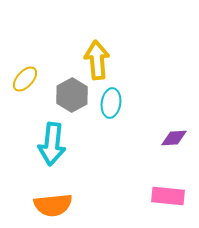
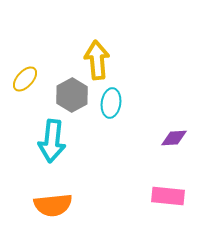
cyan arrow: moved 3 px up
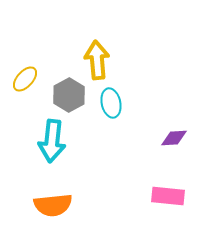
gray hexagon: moved 3 px left
cyan ellipse: rotated 20 degrees counterclockwise
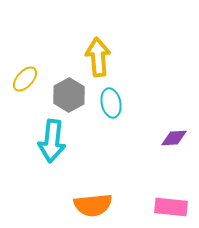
yellow arrow: moved 1 px right, 3 px up
pink rectangle: moved 3 px right, 11 px down
orange semicircle: moved 40 px right
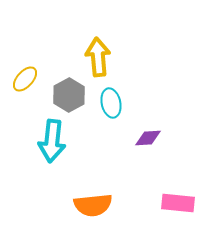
purple diamond: moved 26 px left
pink rectangle: moved 7 px right, 4 px up
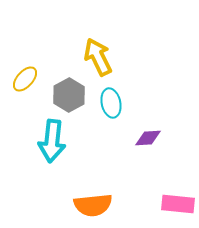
yellow arrow: rotated 21 degrees counterclockwise
pink rectangle: moved 1 px down
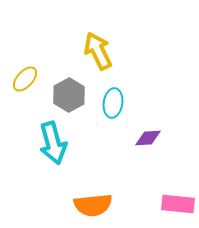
yellow arrow: moved 6 px up
cyan ellipse: moved 2 px right; rotated 20 degrees clockwise
cyan arrow: moved 1 px right, 2 px down; rotated 21 degrees counterclockwise
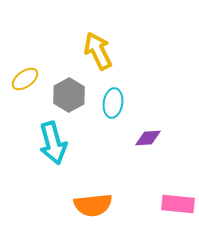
yellow ellipse: rotated 12 degrees clockwise
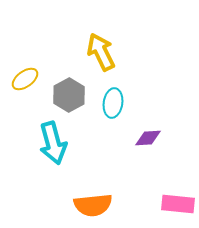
yellow arrow: moved 3 px right, 1 px down
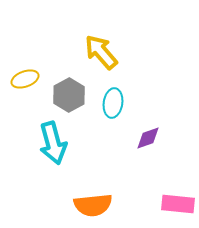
yellow arrow: rotated 15 degrees counterclockwise
yellow ellipse: rotated 16 degrees clockwise
purple diamond: rotated 16 degrees counterclockwise
